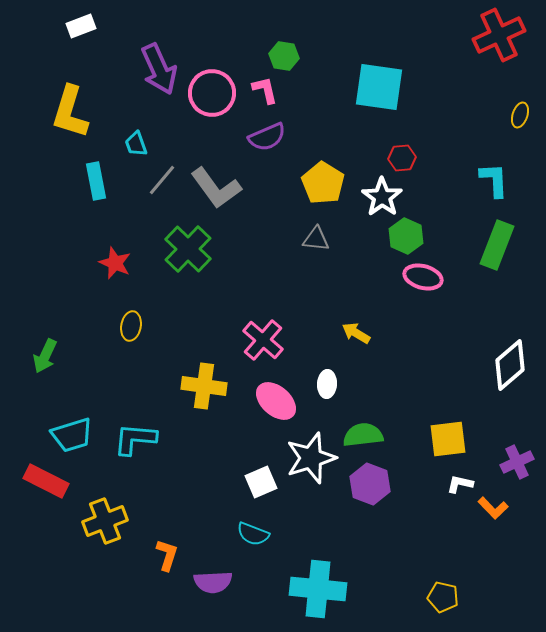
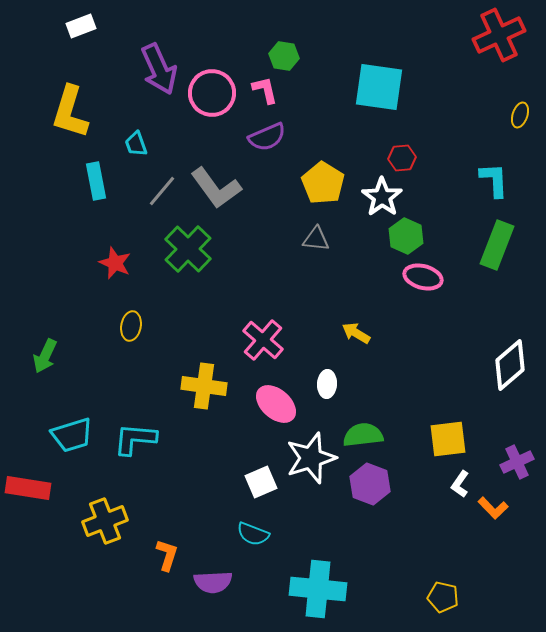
gray line at (162, 180): moved 11 px down
pink ellipse at (276, 401): moved 3 px down
red rectangle at (46, 481): moved 18 px left, 7 px down; rotated 18 degrees counterclockwise
white L-shape at (460, 484): rotated 68 degrees counterclockwise
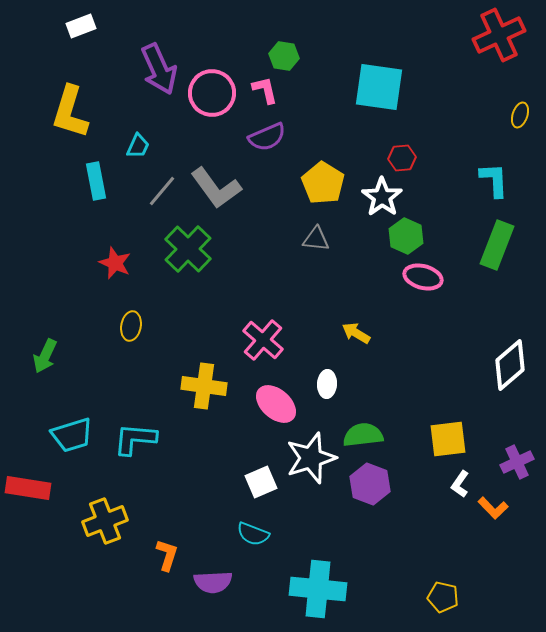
cyan trapezoid at (136, 144): moved 2 px right, 2 px down; rotated 136 degrees counterclockwise
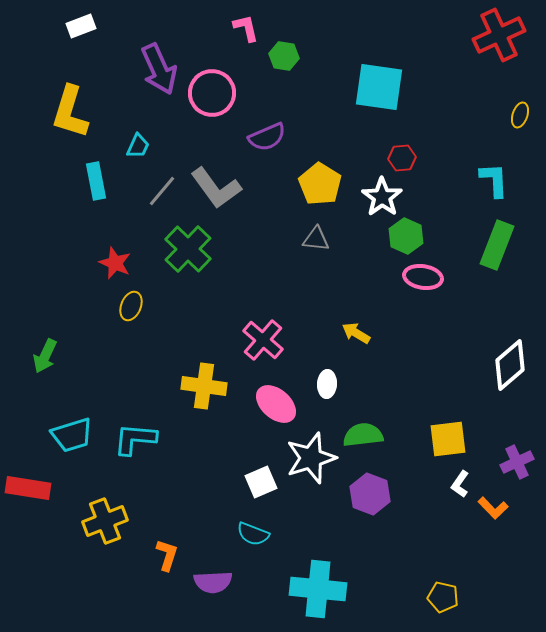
pink L-shape at (265, 90): moved 19 px left, 62 px up
yellow pentagon at (323, 183): moved 3 px left, 1 px down
pink ellipse at (423, 277): rotated 6 degrees counterclockwise
yellow ellipse at (131, 326): moved 20 px up; rotated 12 degrees clockwise
purple hexagon at (370, 484): moved 10 px down
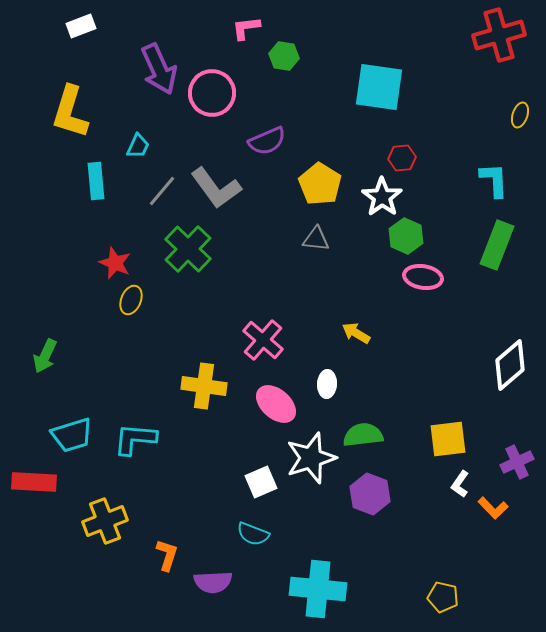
pink L-shape at (246, 28): rotated 84 degrees counterclockwise
red cross at (499, 35): rotated 9 degrees clockwise
purple semicircle at (267, 137): moved 4 px down
cyan rectangle at (96, 181): rotated 6 degrees clockwise
yellow ellipse at (131, 306): moved 6 px up
red rectangle at (28, 488): moved 6 px right, 6 px up; rotated 6 degrees counterclockwise
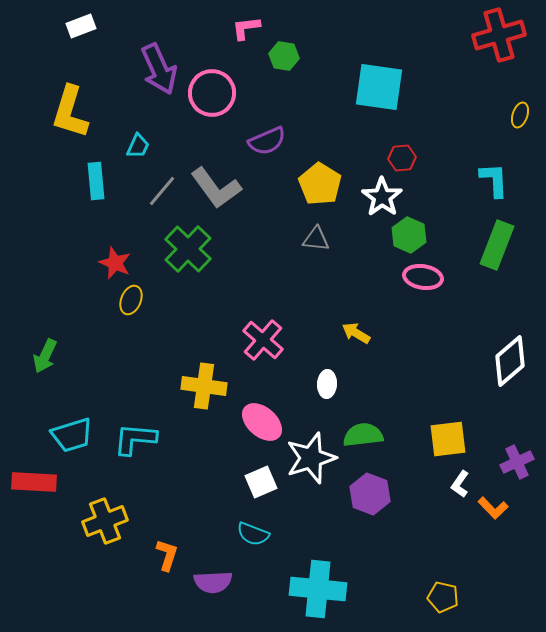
green hexagon at (406, 236): moved 3 px right, 1 px up
white diamond at (510, 365): moved 4 px up
pink ellipse at (276, 404): moved 14 px left, 18 px down
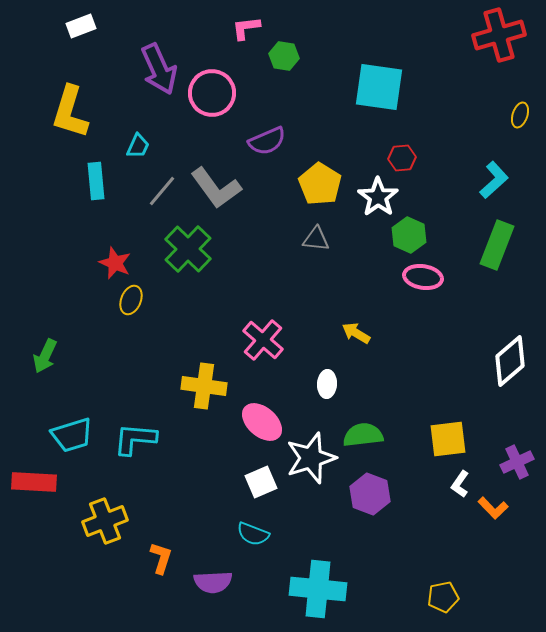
cyan L-shape at (494, 180): rotated 51 degrees clockwise
white star at (382, 197): moved 4 px left
orange L-shape at (167, 555): moved 6 px left, 3 px down
yellow pentagon at (443, 597): rotated 24 degrees counterclockwise
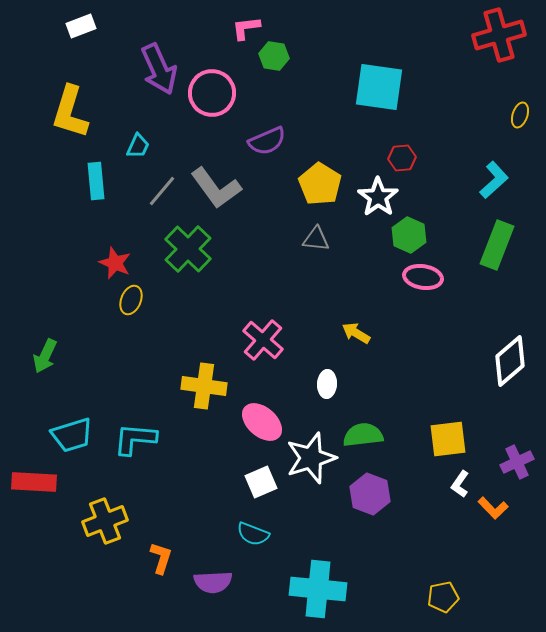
green hexagon at (284, 56): moved 10 px left
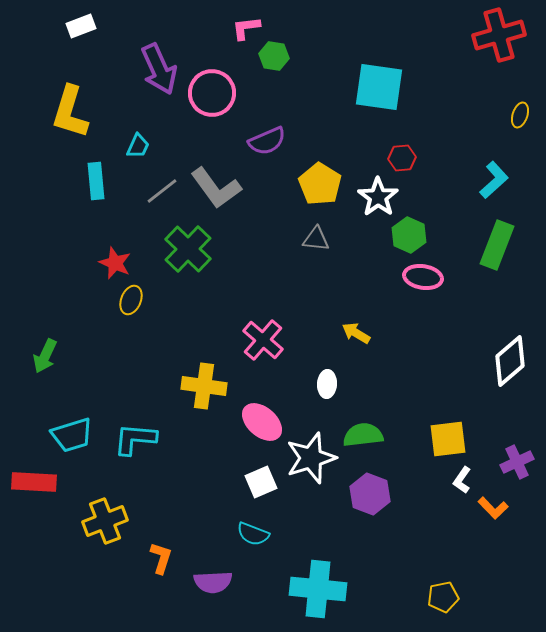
gray line at (162, 191): rotated 12 degrees clockwise
white L-shape at (460, 484): moved 2 px right, 4 px up
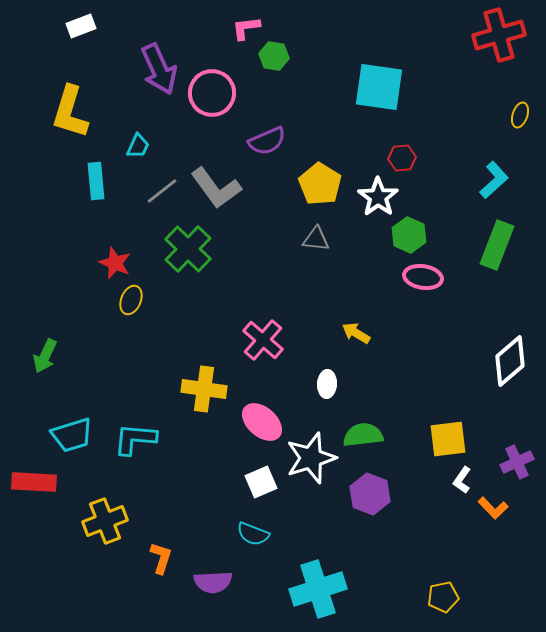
yellow cross at (204, 386): moved 3 px down
cyan cross at (318, 589): rotated 24 degrees counterclockwise
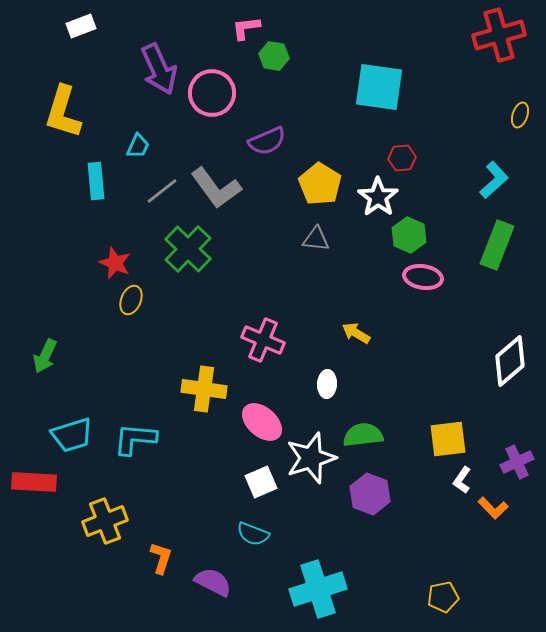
yellow L-shape at (70, 112): moved 7 px left
pink cross at (263, 340): rotated 18 degrees counterclockwise
purple semicircle at (213, 582): rotated 150 degrees counterclockwise
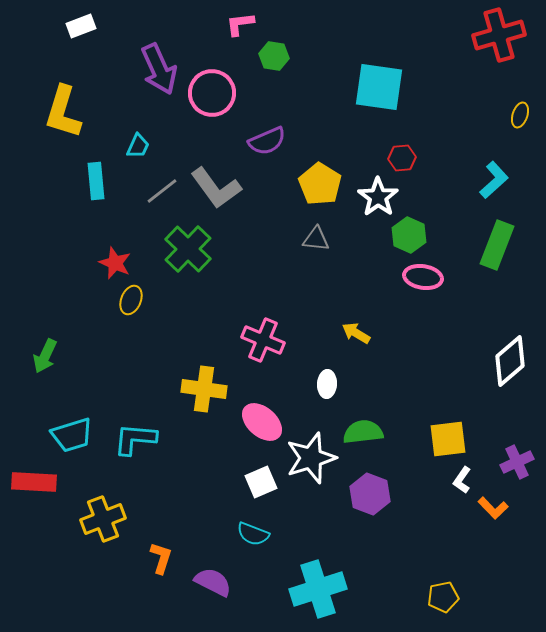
pink L-shape at (246, 28): moved 6 px left, 4 px up
green semicircle at (363, 435): moved 3 px up
yellow cross at (105, 521): moved 2 px left, 2 px up
